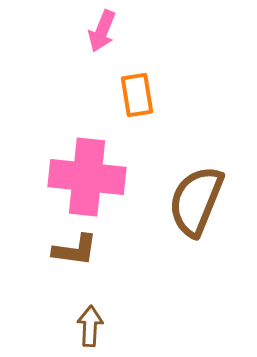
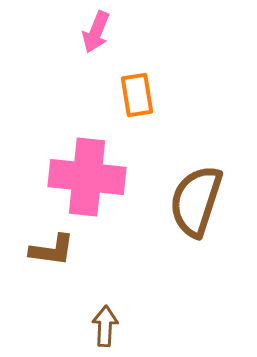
pink arrow: moved 6 px left, 1 px down
brown semicircle: rotated 4 degrees counterclockwise
brown L-shape: moved 23 px left
brown arrow: moved 15 px right
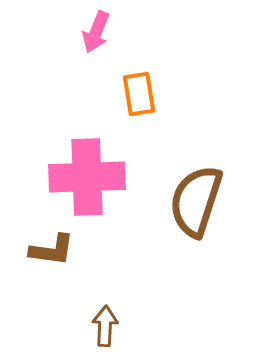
orange rectangle: moved 2 px right, 1 px up
pink cross: rotated 8 degrees counterclockwise
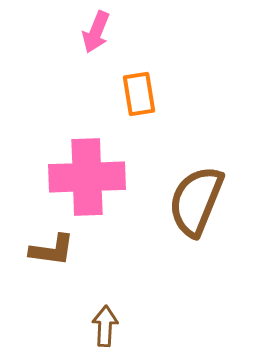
brown semicircle: rotated 4 degrees clockwise
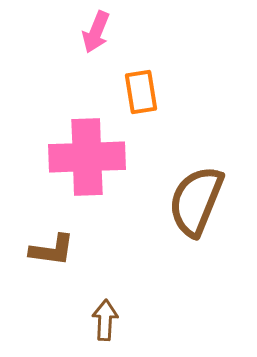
orange rectangle: moved 2 px right, 2 px up
pink cross: moved 20 px up
brown arrow: moved 6 px up
